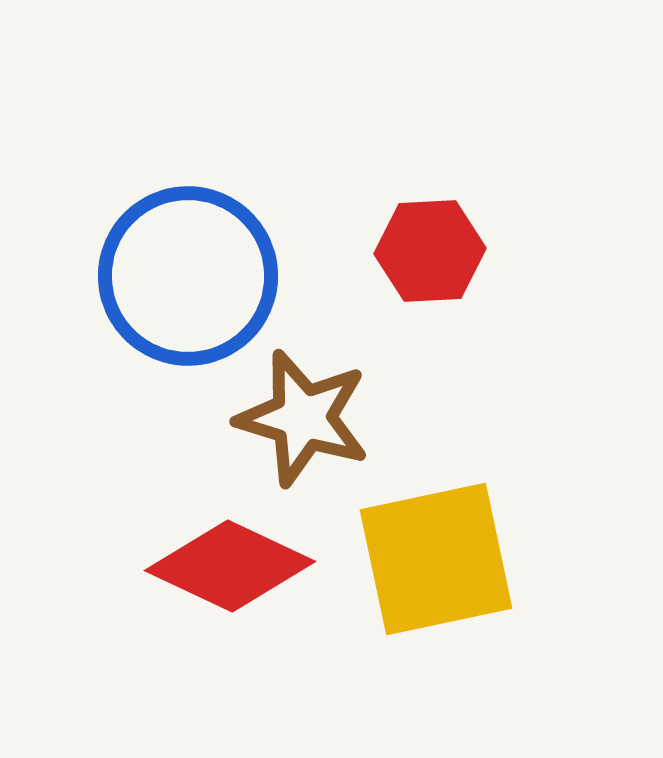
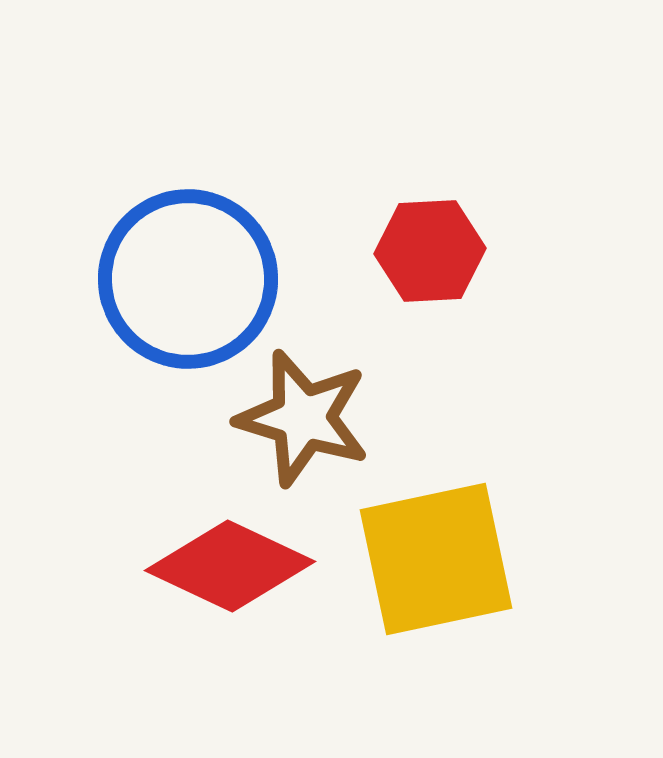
blue circle: moved 3 px down
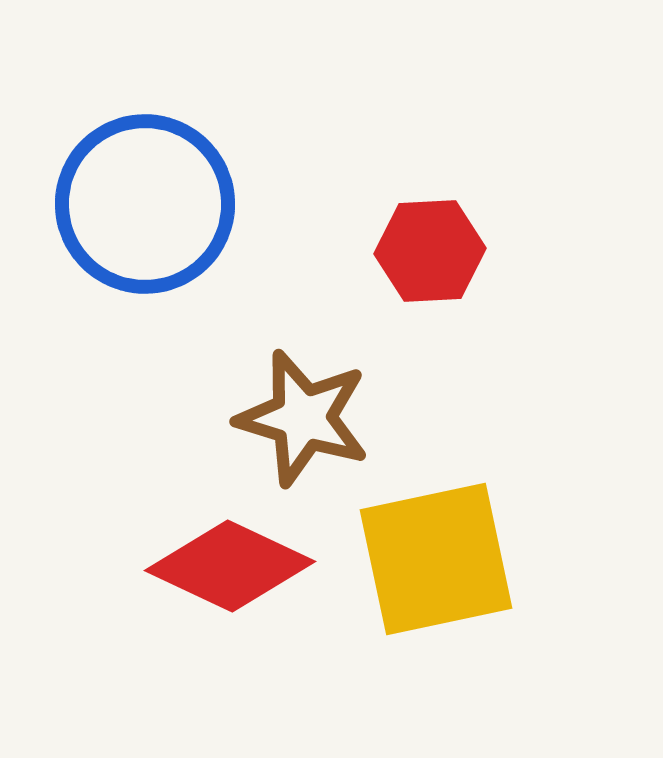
blue circle: moved 43 px left, 75 px up
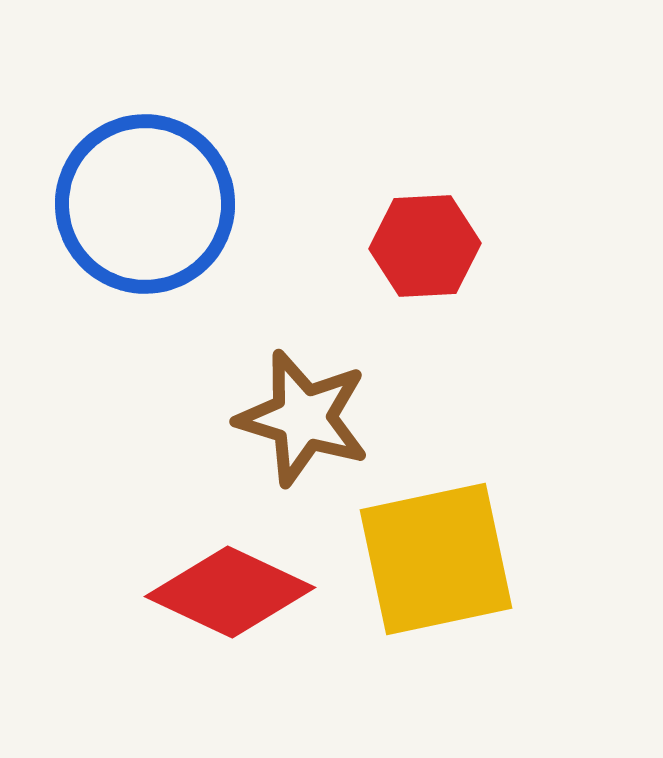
red hexagon: moved 5 px left, 5 px up
red diamond: moved 26 px down
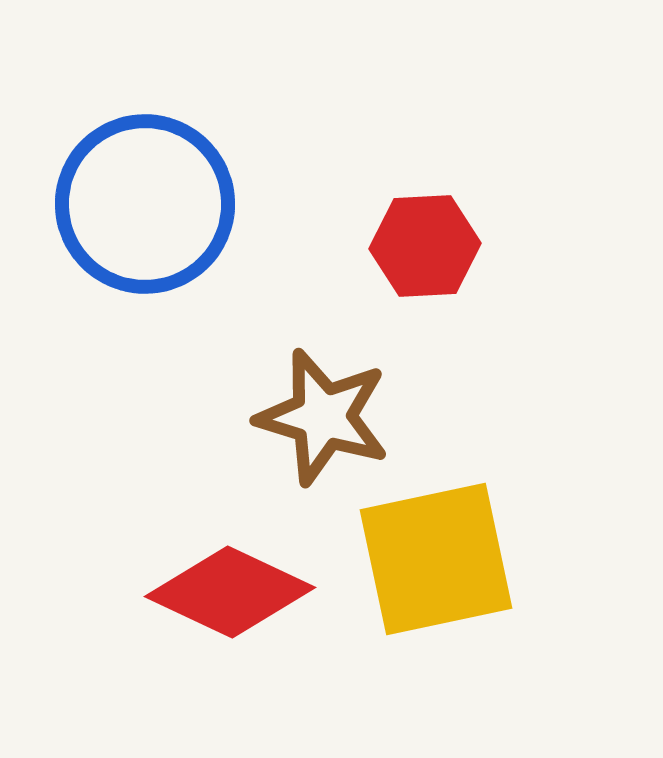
brown star: moved 20 px right, 1 px up
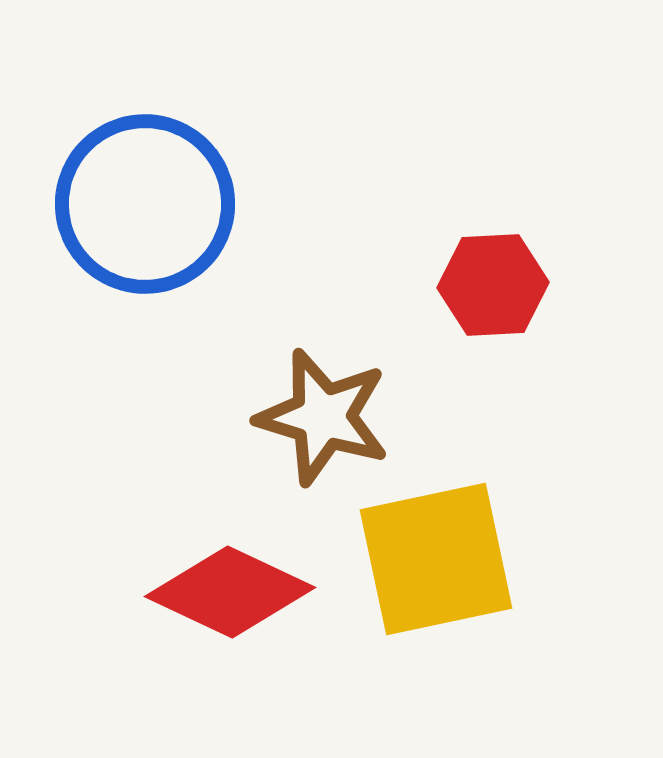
red hexagon: moved 68 px right, 39 px down
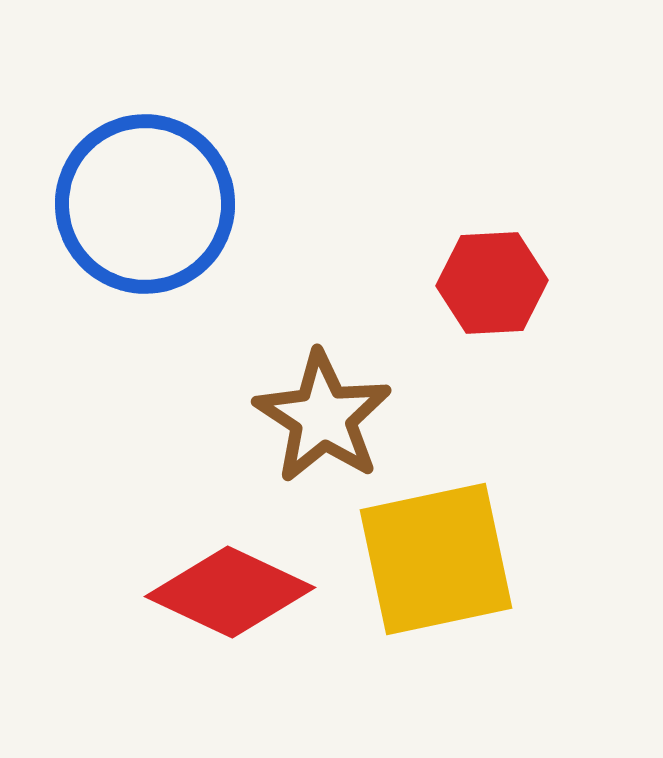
red hexagon: moved 1 px left, 2 px up
brown star: rotated 16 degrees clockwise
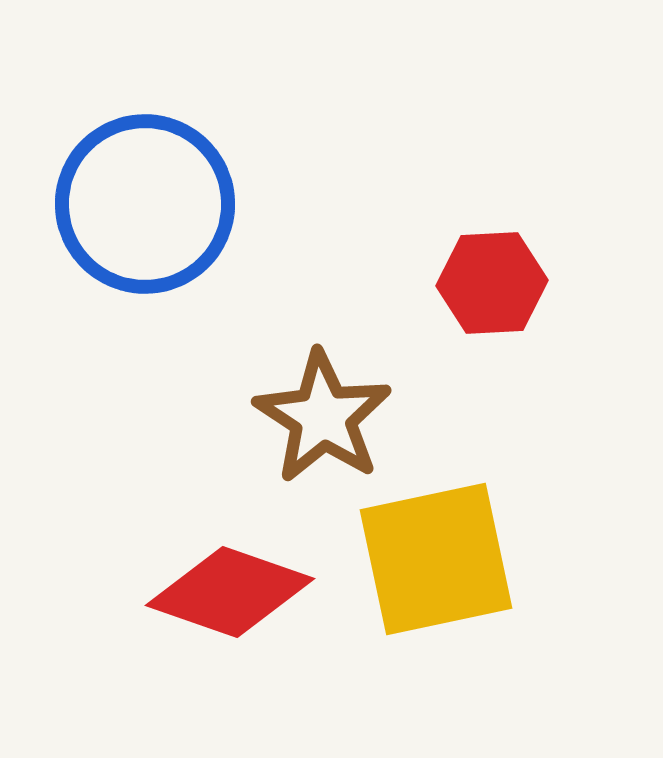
red diamond: rotated 6 degrees counterclockwise
